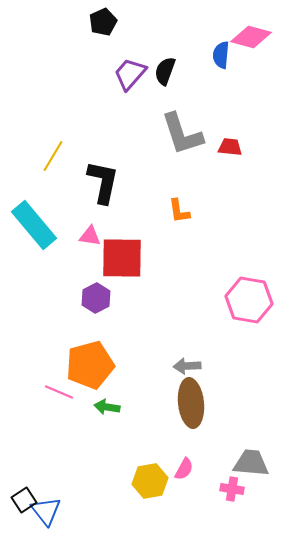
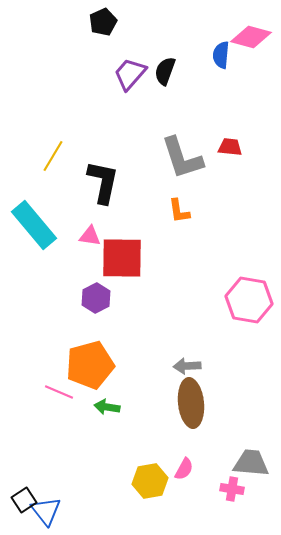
gray L-shape: moved 24 px down
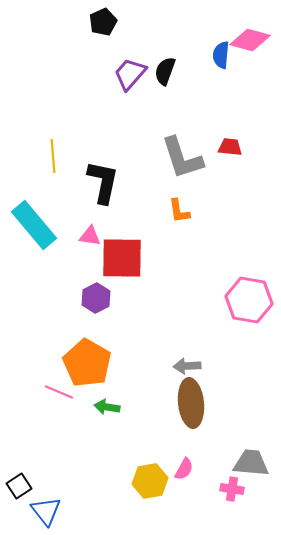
pink diamond: moved 1 px left, 3 px down
yellow line: rotated 36 degrees counterclockwise
orange pentagon: moved 3 px left, 2 px up; rotated 27 degrees counterclockwise
black square: moved 5 px left, 14 px up
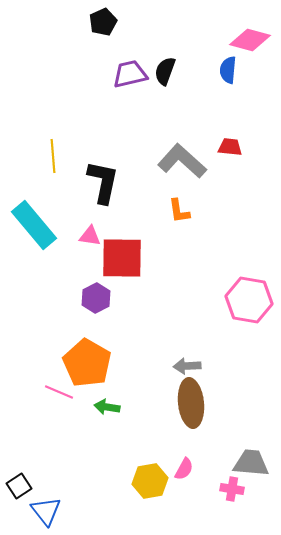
blue semicircle: moved 7 px right, 15 px down
purple trapezoid: rotated 36 degrees clockwise
gray L-shape: moved 3 px down; rotated 150 degrees clockwise
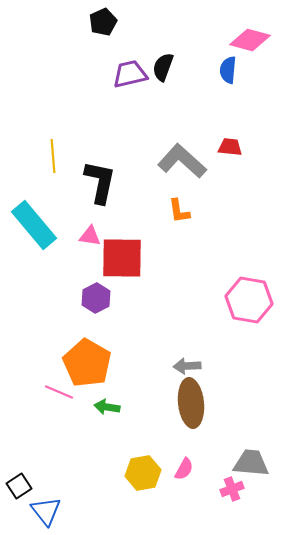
black semicircle: moved 2 px left, 4 px up
black L-shape: moved 3 px left
yellow hexagon: moved 7 px left, 8 px up
pink cross: rotated 30 degrees counterclockwise
